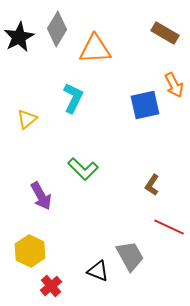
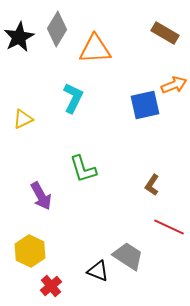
orange arrow: rotated 85 degrees counterclockwise
yellow triangle: moved 4 px left; rotated 15 degrees clockwise
green L-shape: rotated 28 degrees clockwise
gray trapezoid: moved 2 px left; rotated 28 degrees counterclockwise
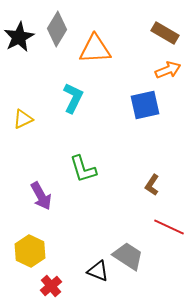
orange arrow: moved 6 px left, 15 px up
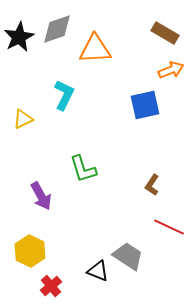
gray diamond: rotated 40 degrees clockwise
orange arrow: moved 3 px right
cyan L-shape: moved 9 px left, 3 px up
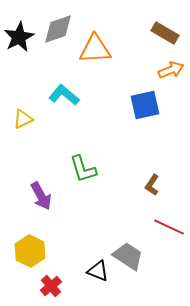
gray diamond: moved 1 px right
cyan L-shape: rotated 76 degrees counterclockwise
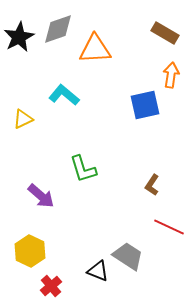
orange arrow: moved 5 px down; rotated 60 degrees counterclockwise
purple arrow: rotated 20 degrees counterclockwise
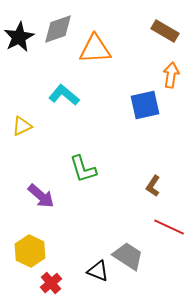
brown rectangle: moved 2 px up
yellow triangle: moved 1 px left, 7 px down
brown L-shape: moved 1 px right, 1 px down
red cross: moved 3 px up
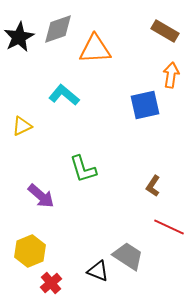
yellow hexagon: rotated 12 degrees clockwise
